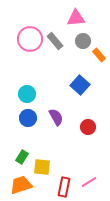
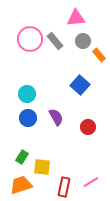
pink line: moved 2 px right
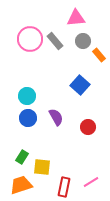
cyan circle: moved 2 px down
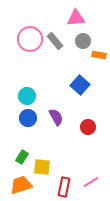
orange rectangle: rotated 40 degrees counterclockwise
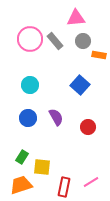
cyan circle: moved 3 px right, 11 px up
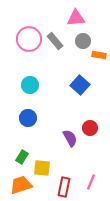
pink circle: moved 1 px left
purple semicircle: moved 14 px right, 21 px down
red circle: moved 2 px right, 1 px down
yellow square: moved 1 px down
pink line: rotated 35 degrees counterclockwise
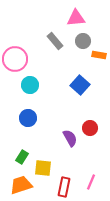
pink circle: moved 14 px left, 20 px down
yellow square: moved 1 px right
